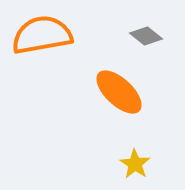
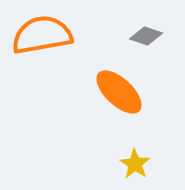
gray diamond: rotated 20 degrees counterclockwise
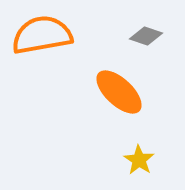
yellow star: moved 4 px right, 4 px up
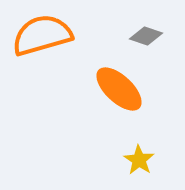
orange semicircle: rotated 6 degrees counterclockwise
orange ellipse: moved 3 px up
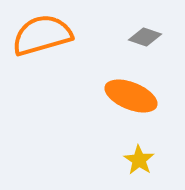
gray diamond: moved 1 px left, 1 px down
orange ellipse: moved 12 px right, 7 px down; rotated 21 degrees counterclockwise
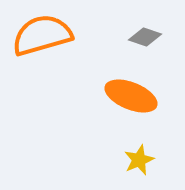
yellow star: rotated 16 degrees clockwise
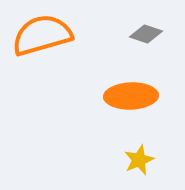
gray diamond: moved 1 px right, 3 px up
orange ellipse: rotated 24 degrees counterclockwise
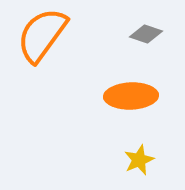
orange semicircle: rotated 38 degrees counterclockwise
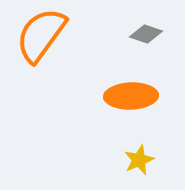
orange semicircle: moved 1 px left
